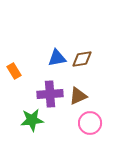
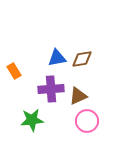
purple cross: moved 1 px right, 5 px up
pink circle: moved 3 px left, 2 px up
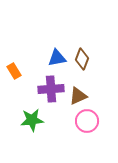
brown diamond: rotated 60 degrees counterclockwise
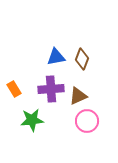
blue triangle: moved 1 px left, 1 px up
orange rectangle: moved 18 px down
